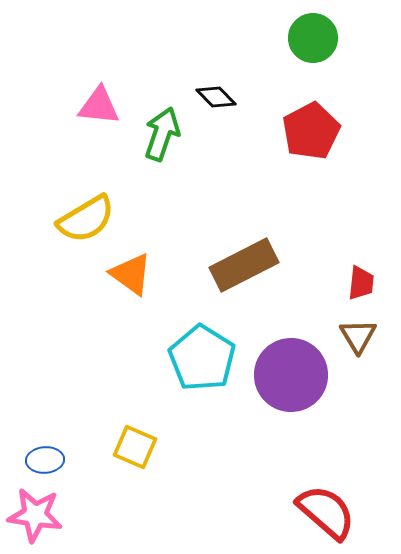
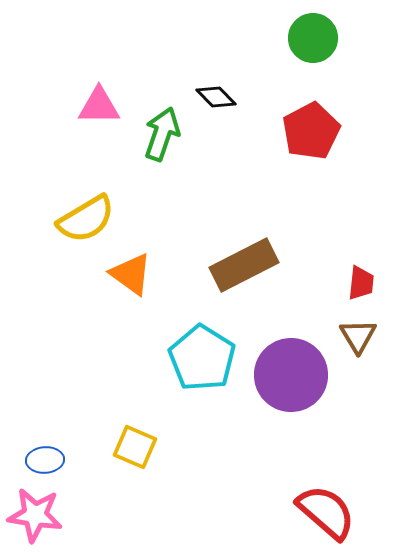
pink triangle: rotated 6 degrees counterclockwise
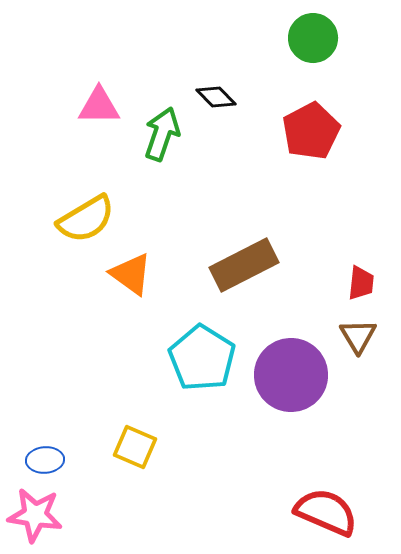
red semicircle: rotated 18 degrees counterclockwise
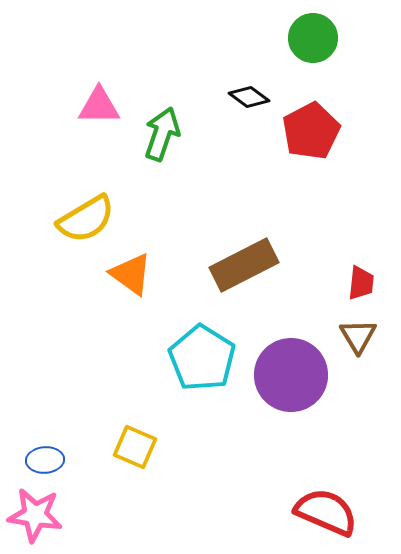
black diamond: moved 33 px right; rotated 9 degrees counterclockwise
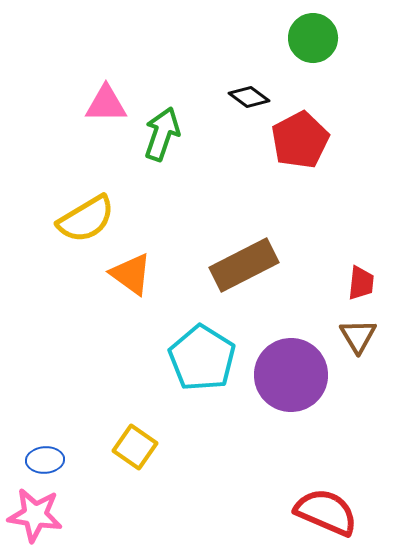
pink triangle: moved 7 px right, 2 px up
red pentagon: moved 11 px left, 9 px down
yellow square: rotated 12 degrees clockwise
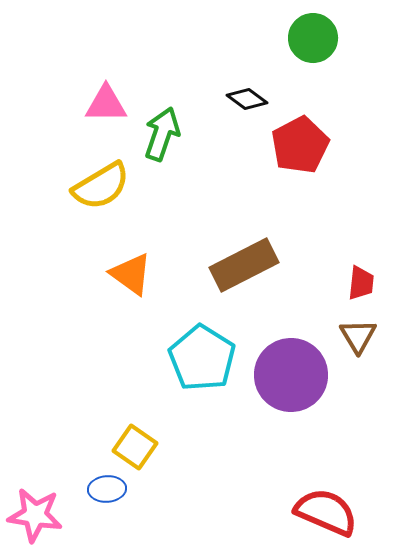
black diamond: moved 2 px left, 2 px down
red pentagon: moved 5 px down
yellow semicircle: moved 15 px right, 33 px up
blue ellipse: moved 62 px right, 29 px down
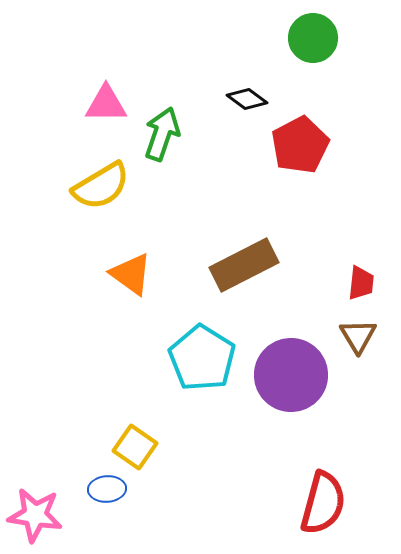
red semicircle: moved 3 px left, 9 px up; rotated 82 degrees clockwise
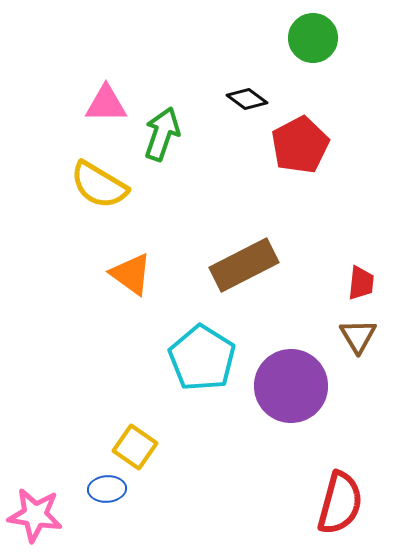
yellow semicircle: moved 2 px left, 1 px up; rotated 62 degrees clockwise
purple circle: moved 11 px down
red semicircle: moved 17 px right
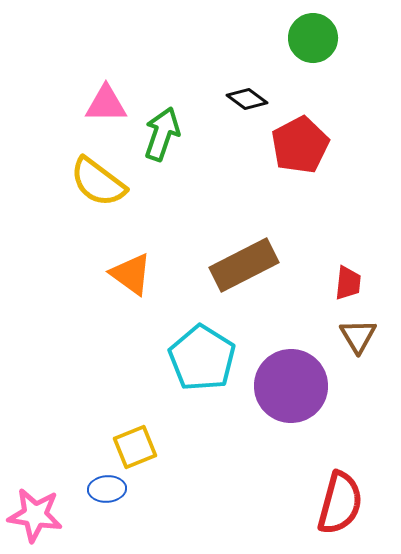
yellow semicircle: moved 1 px left, 3 px up; rotated 6 degrees clockwise
red trapezoid: moved 13 px left
yellow square: rotated 33 degrees clockwise
